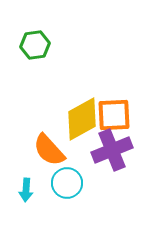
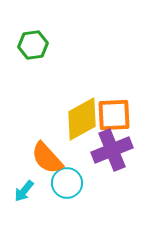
green hexagon: moved 2 px left
orange semicircle: moved 2 px left, 8 px down
cyan arrow: moved 2 px left, 1 px down; rotated 35 degrees clockwise
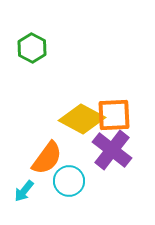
green hexagon: moved 1 px left, 3 px down; rotated 24 degrees counterclockwise
yellow diamond: rotated 57 degrees clockwise
purple cross: rotated 30 degrees counterclockwise
orange semicircle: rotated 102 degrees counterclockwise
cyan circle: moved 2 px right, 2 px up
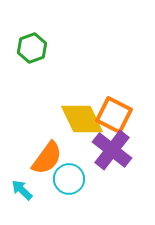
green hexagon: rotated 12 degrees clockwise
orange square: rotated 30 degrees clockwise
yellow diamond: rotated 36 degrees clockwise
cyan circle: moved 2 px up
cyan arrow: moved 2 px left, 1 px up; rotated 95 degrees clockwise
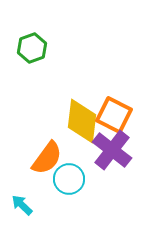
yellow diamond: moved 2 px down; rotated 33 degrees clockwise
cyan arrow: moved 15 px down
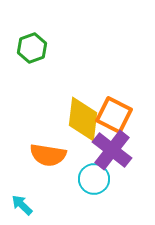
yellow diamond: moved 1 px right, 2 px up
orange semicircle: moved 1 px right, 3 px up; rotated 63 degrees clockwise
cyan circle: moved 25 px right
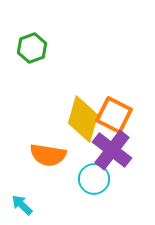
yellow diamond: rotated 9 degrees clockwise
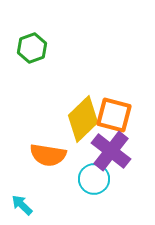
orange square: rotated 12 degrees counterclockwise
yellow diamond: rotated 30 degrees clockwise
purple cross: moved 1 px left, 1 px down
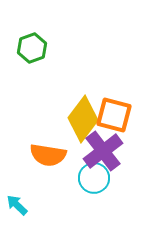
yellow diamond: rotated 9 degrees counterclockwise
purple cross: moved 8 px left; rotated 15 degrees clockwise
cyan circle: moved 1 px up
cyan arrow: moved 5 px left
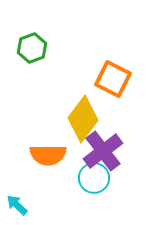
orange square: moved 1 px left, 36 px up; rotated 12 degrees clockwise
orange semicircle: rotated 9 degrees counterclockwise
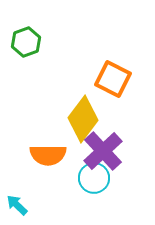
green hexagon: moved 6 px left, 6 px up
purple cross: rotated 6 degrees counterclockwise
